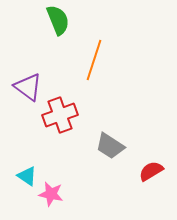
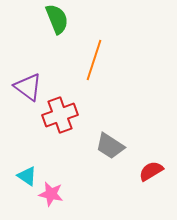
green semicircle: moved 1 px left, 1 px up
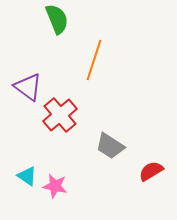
red cross: rotated 20 degrees counterclockwise
pink star: moved 4 px right, 8 px up
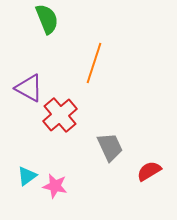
green semicircle: moved 10 px left
orange line: moved 3 px down
purple triangle: moved 1 px right, 1 px down; rotated 8 degrees counterclockwise
gray trapezoid: moved 1 px down; rotated 148 degrees counterclockwise
red semicircle: moved 2 px left
cyan triangle: rotated 50 degrees clockwise
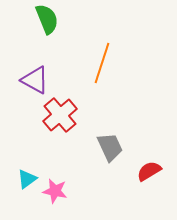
orange line: moved 8 px right
purple triangle: moved 6 px right, 8 px up
cyan triangle: moved 3 px down
pink star: moved 5 px down
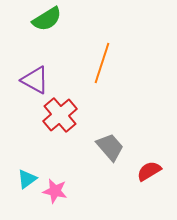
green semicircle: rotated 80 degrees clockwise
gray trapezoid: rotated 16 degrees counterclockwise
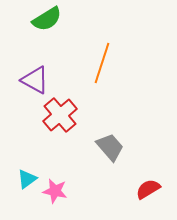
red semicircle: moved 1 px left, 18 px down
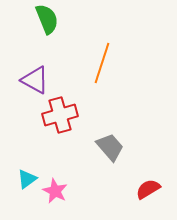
green semicircle: rotated 80 degrees counterclockwise
red cross: rotated 24 degrees clockwise
pink star: rotated 15 degrees clockwise
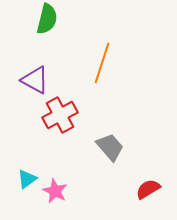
green semicircle: rotated 36 degrees clockwise
red cross: rotated 12 degrees counterclockwise
